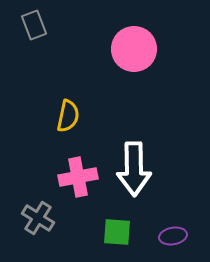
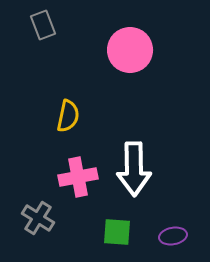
gray rectangle: moved 9 px right
pink circle: moved 4 px left, 1 px down
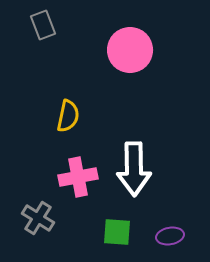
purple ellipse: moved 3 px left
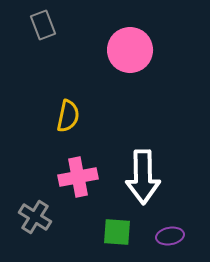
white arrow: moved 9 px right, 8 px down
gray cross: moved 3 px left, 1 px up
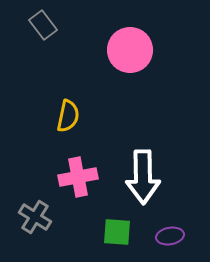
gray rectangle: rotated 16 degrees counterclockwise
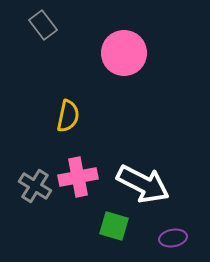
pink circle: moved 6 px left, 3 px down
white arrow: moved 7 px down; rotated 62 degrees counterclockwise
gray cross: moved 31 px up
green square: moved 3 px left, 6 px up; rotated 12 degrees clockwise
purple ellipse: moved 3 px right, 2 px down
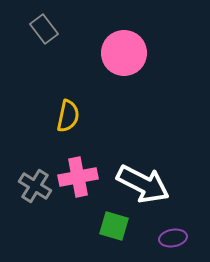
gray rectangle: moved 1 px right, 4 px down
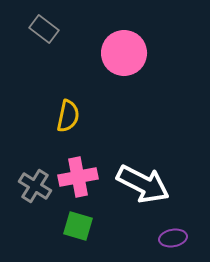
gray rectangle: rotated 16 degrees counterclockwise
green square: moved 36 px left
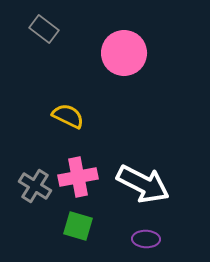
yellow semicircle: rotated 76 degrees counterclockwise
purple ellipse: moved 27 px left, 1 px down; rotated 12 degrees clockwise
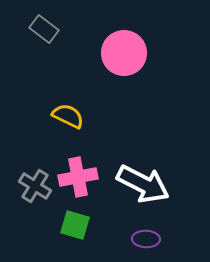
green square: moved 3 px left, 1 px up
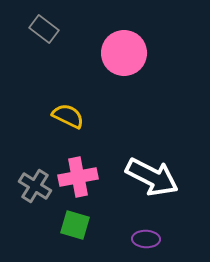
white arrow: moved 9 px right, 7 px up
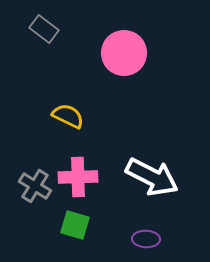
pink cross: rotated 9 degrees clockwise
